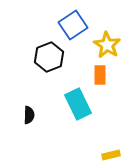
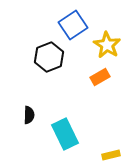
orange rectangle: moved 2 px down; rotated 60 degrees clockwise
cyan rectangle: moved 13 px left, 30 px down
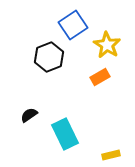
black semicircle: rotated 126 degrees counterclockwise
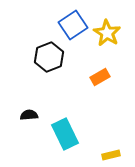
yellow star: moved 12 px up
black semicircle: rotated 30 degrees clockwise
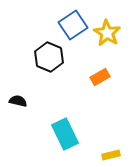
black hexagon: rotated 16 degrees counterclockwise
black semicircle: moved 11 px left, 14 px up; rotated 18 degrees clockwise
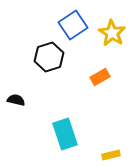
yellow star: moved 5 px right
black hexagon: rotated 20 degrees clockwise
black semicircle: moved 2 px left, 1 px up
cyan rectangle: rotated 8 degrees clockwise
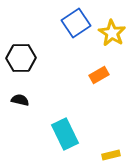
blue square: moved 3 px right, 2 px up
black hexagon: moved 28 px left, 1 px down; rotated 16 degrees clockwise
orange rectangle: moved 1 px left, 2 px up
black semicircle: moved 4 px right
cyan rectangle: rotated 8 degrees counterclockwise
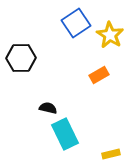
yellow star: moved 2 px left, 2 px down
black semicircle: moved 28 px right, 8 px down
yellow rectangle: moved 1 px up
